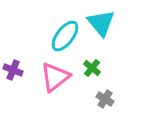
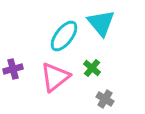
cyan ellipse: moved 1 px left
purple cross: moved 1 px up; rotated 36 degrees counterclockwise
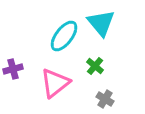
green cross: moved 3 px right, 2 px up
pink triangle: moved 6 px down
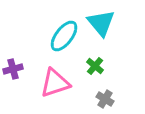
pink triangle: rotated 20 degrees clockwise
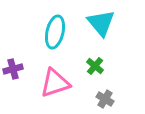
cyan ellipse: moved 9 px left, 4 px up; rotated 24 degrees counterclockwise
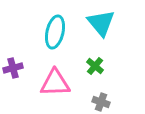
purple cross: moved 1 px up
pink triangle: rotated 16 degrees clockwise
gray cross: moved 4 px left, 3 px down; rotated 12 degrees counterclockwise
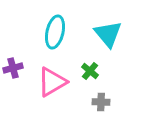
cyan triangle: moved 7 px right, 11 px down
green cross: moved 5 px left, 5 px down
pink triangle: moved 3 px left, 1 px up; rotated 28 degrees counterclockwise
gray cross: rotated 18 degrees counterclockwise
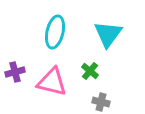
cyan triangle: rotated 16 degrees clockwise
purple cross: moved 2 px right, 4 px down
pink triangle: rotated 44 degrees clockwise
gray cross: rotated 12 degrees clockwise
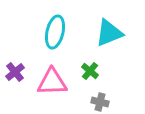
cyan triangle: moved 1 px right, 1 px up; rotated 32 degrees clockwise
purple cross: rotated 24 degrees counterclockwise
pink triangle: rotated 16 degrees counterclockwise
gray cross: moved 1 px left
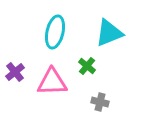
green cross: moved 3 px left, 5 px up
